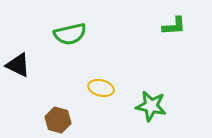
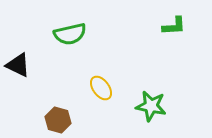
yellow ellipse: rotated 40 degrees clockwise
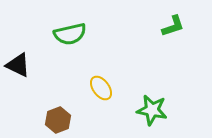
green L-shape: moved 1 px left; rotated 15 degrees counterclockwise
green star: moved 1 px right, 4 px down
brown hexagon: rotated 25 degrees clockwise
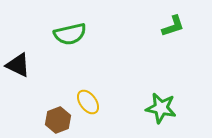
yellow ellipse: moved 13 px left, 14 px down
green star: moved 9 px right, 2 px up
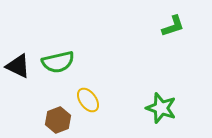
green semicircle: moved 12 px left, 28 px down
black triangle: moved 1 px down
yellow ellipse: moved 2 px up
green star: rotated 8 degrees clockwise
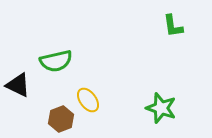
green L-shape: rotated 100 degrees clockwise
green semicircle: moved 2 px left, 1 px up
black triangle: moved 19 px down
brown hexagon: moved 3 px right, 1 px up
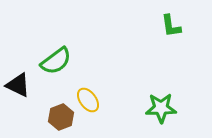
green L-shape: moved 2 px left
green semicircle: rotated 24 degrees counterclockwise
green star: rotated 20 degrees counterclockwise
brown hexagon: moved 2 px up
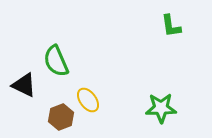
green semicircle: rotated 104 degrees clockwise
black triangle: moved 6 px right
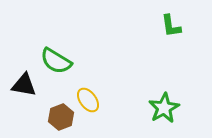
green semicircle: rotated 36 degrees counterclockwise
black triangle: rotated 16 degrees counterclockwise
green star: moved 3 px right; rotated 28 degrees counterclockwise
